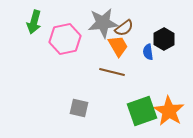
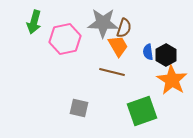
gray star: rotated 8 degrees clockwise
brown semicircle: rotated 36 degrees counterclockwise
black hexagon: moved 2 px right, 16 px down
orange star: moved 3 px right, 31 px up
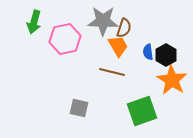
gray star: moved 2 px up
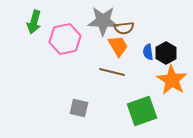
brown semicircle: rotated 66 degrees clockwise
black hexagon: moved 2 px up
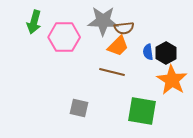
pink hexagon: moved 1 px left, 2 px up; rotated 12 degrees clockwise
orange trapezoid: rotated 75 degrees clockwise
green square: rotated 28 degrees clockwise
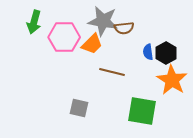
gray star: rotated 8 degrees clockwise
orange trapezoid: moved 26 px left, 2 px up
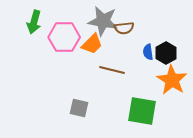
brown line: moved 2 px up
